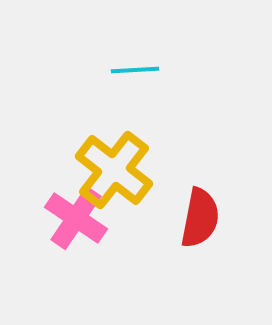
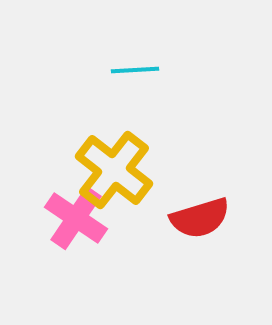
red semicircle: rotated 62 degrees clockwise
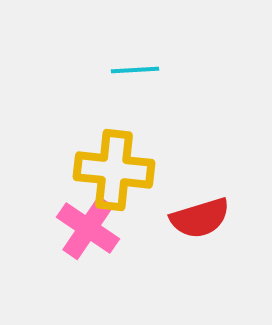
yellow cross: rotated 32 degrees counterclockwise
pink cross: moved 12 px right, 10 px down
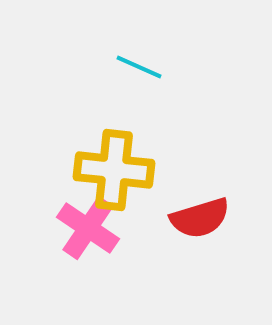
cyan line: moved 4 px right, 3 px up; rotated 27 degrees clockwise
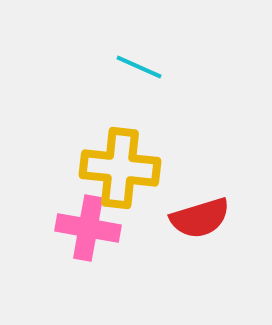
yellow cross: moved 6 px right, 2 px up
pink cross: rotated 24 degrees counterclockwise
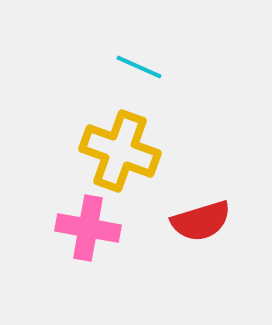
yellow cross: moved 17 px up; rotated 14 degrees clockwise
red semicircle: moved 1 px right, 3 px down
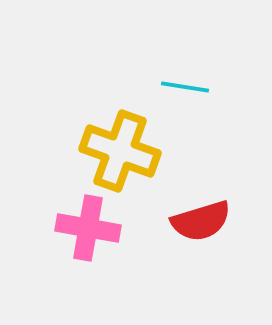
cyan line: moved 46 px right, 20 px down; rotated 15 degrees counterclockwise
